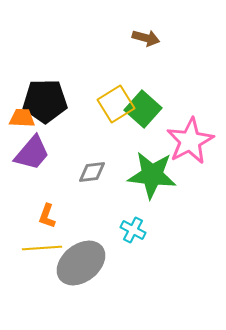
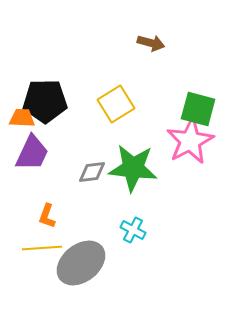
brown arrow: moved 5 px right, 5 px down
green square: moved 55 px right; rotated 27 degrees counterclockwise
purple trapezoid: rotated 15 degrees counterclockwise
green star: moved 19 px left, 7 px up
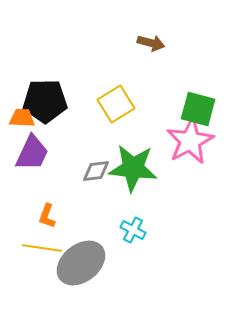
gray diamond: moved 4 px right, 1 px up
yellow line: rotated 12 degrees clockwise
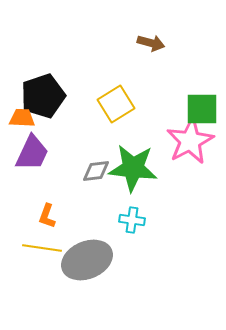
black pentagon: moved 2 px left, 5 px up; rotated 18 degrees counterclockwise
green square: moved 4 px right; rotated 15 degrees counterclockwise
cyan cross: moved 1 px left, 10 px up; rotated 20 degrees counterclockwise
gray ellipse: moved 6 px right, 3 px up; rotated 15 degrees clockwise
